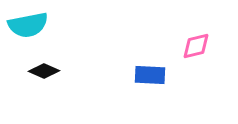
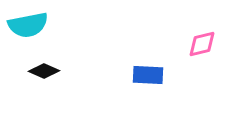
pink diamond: moved 6 px right, 2 px up
blue rectangle: moved 2 px left
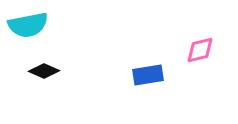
pink diamond: moved 2 px left, 6 px down
blue rectangle: rotated 12 degrees counterclockwise
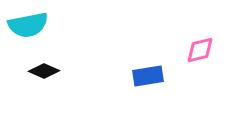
blue rectangle: moved 1 px down
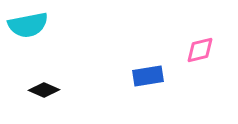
black diamond: moved 19 px down
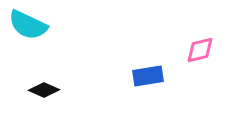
cyan semicircle: rotated 36 degrees clockwise
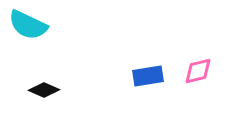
pink diamond: moved 2 px left, 21 px down
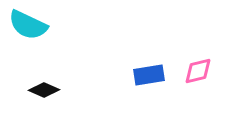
blue rectangle: moved 1 px right, 1 px up
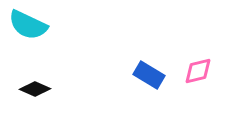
blue rectangle: rotated 40 degrees clockwise
black diamond: moved 9 px left, 1 px up
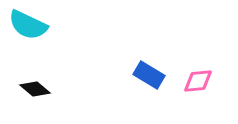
pink diamond: moved 10 px down; rotated 8 degrees clockwise
black diamond: rotated 16 degrees clockwise
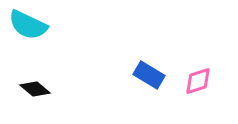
pink diamond: rotated 12 degrees counterclockwise
